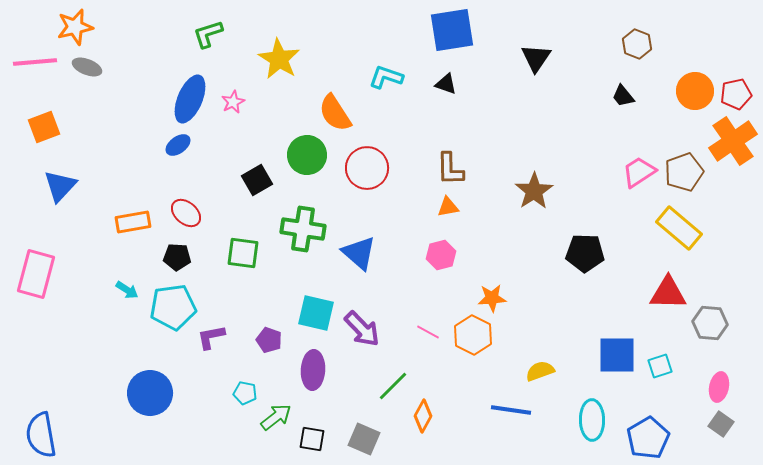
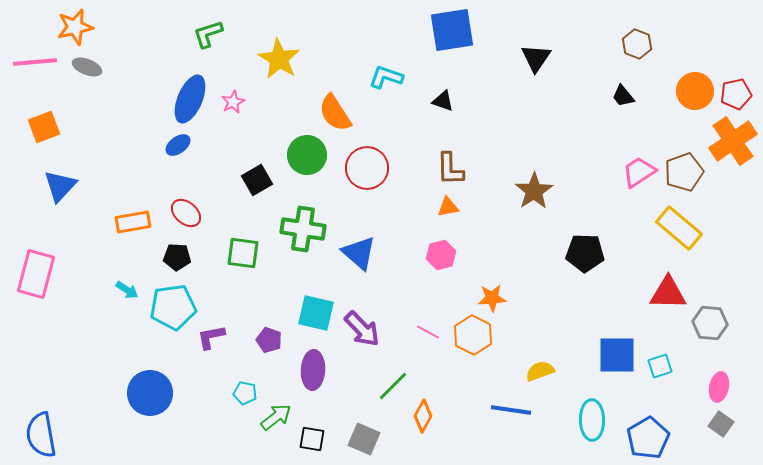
black triangle at (446, 84): moved 3 px left, 17 px down
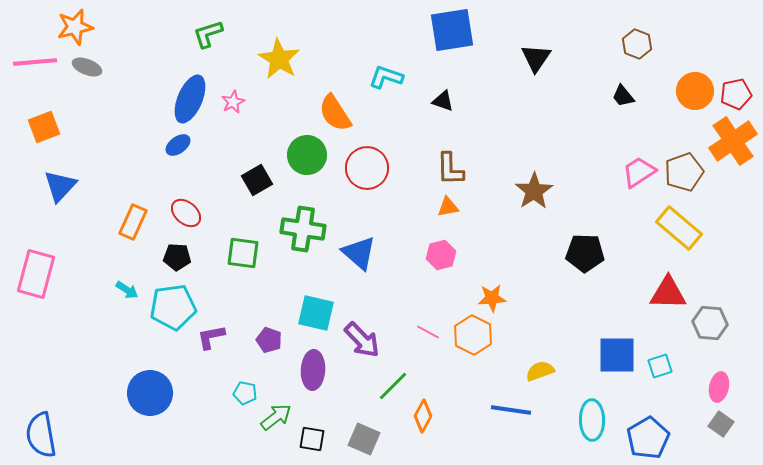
orange rectangle at (133, 222): rotated 56 degrees counterclockwise
purple arrow at (362, 329): moved 11 px down
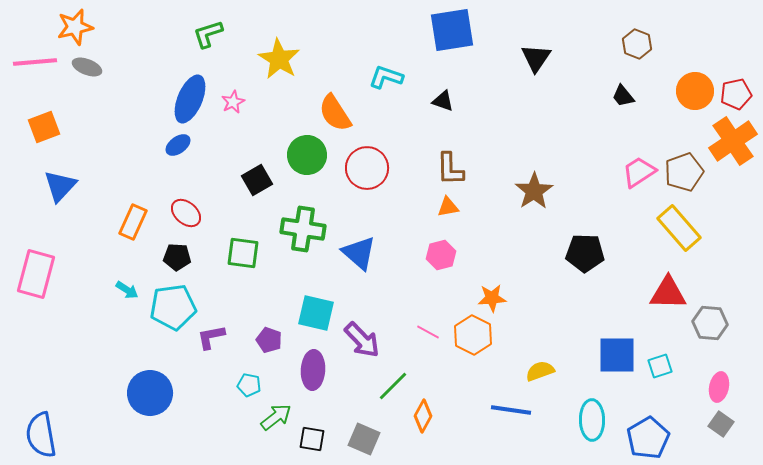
yellow rectangle at (679, 228): rotated 9 degrees clockwise
cyan pentagon at (245, 393): moved 4 px right, 8 px up
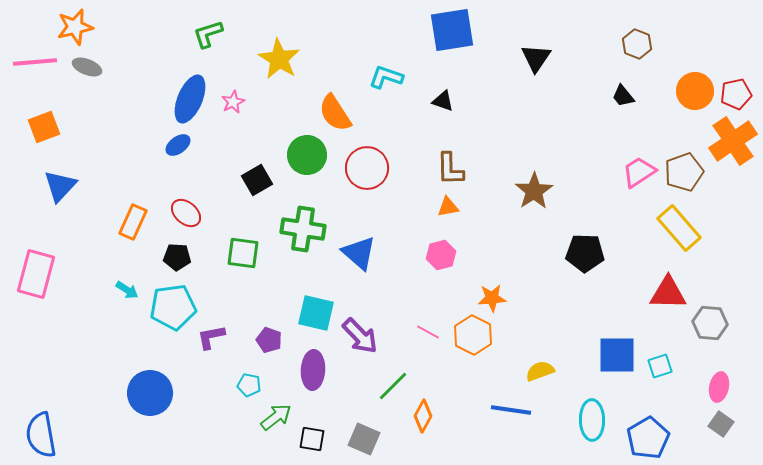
purple arrow at (362, 340): moved 2 px left, 4 px up
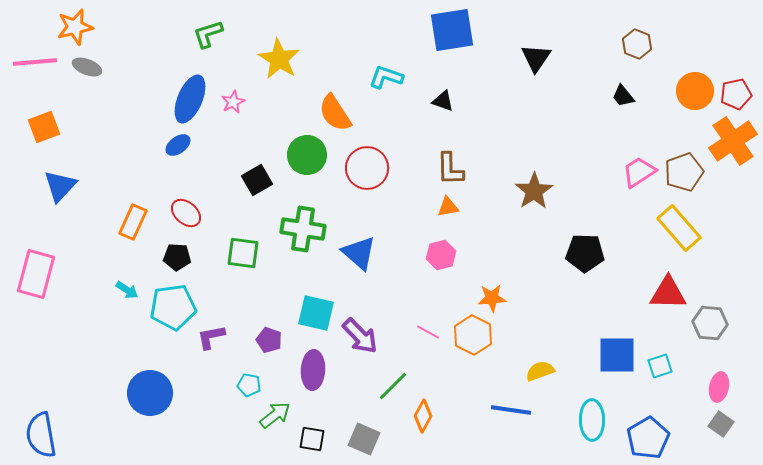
green arrow at (276, 417): moved 1 px left, 2 px up
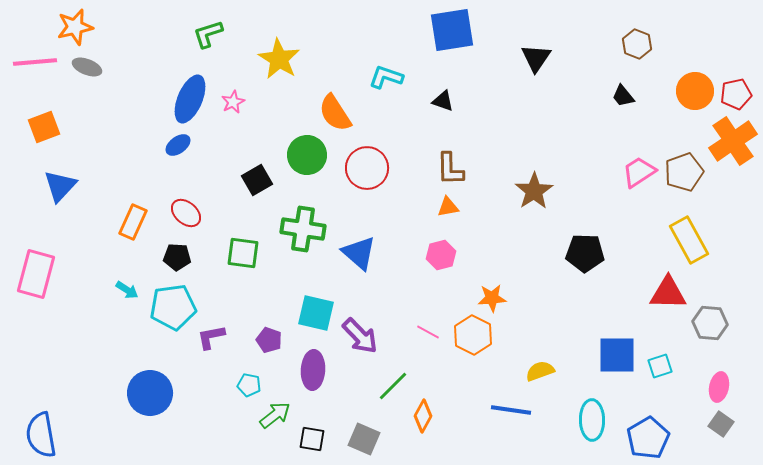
yellow rectangle at (679, 228): moved 10 px right, 12 px down; rotated 12 degrees clockwise
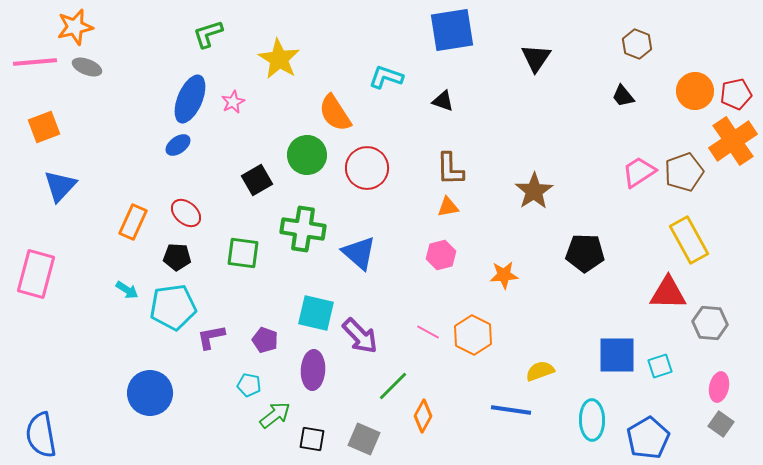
orange star at (492, 298): moved 12 px right, 23 px up
purple pentagon at (269, 340): moved 4 px left
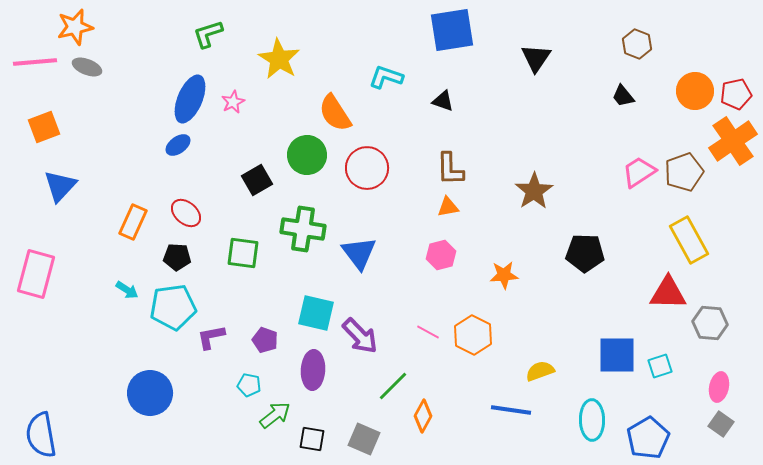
blue triangle at (359, 253): rotated 12 degrees clockwise
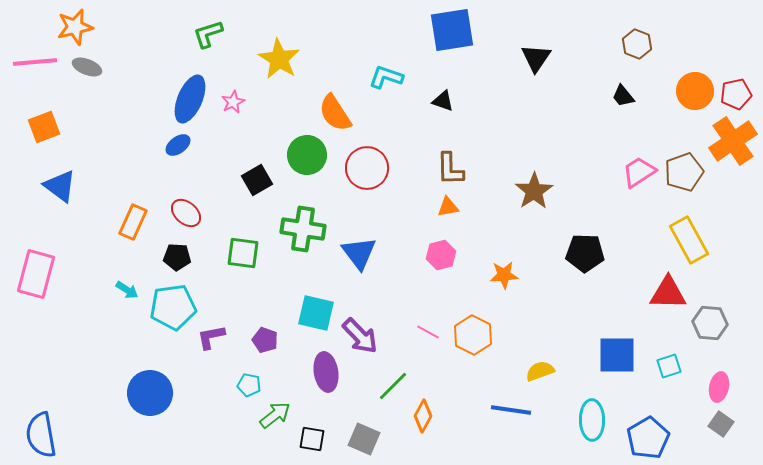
blue triangle at (60, 186): rotated 36 degrees counterclockwise
cyan square at (660, 366): moved 9 px right
purple ellipse at (313, 370): moved 13 px right, 2 px down; rotated 12 degrees counterclockwise
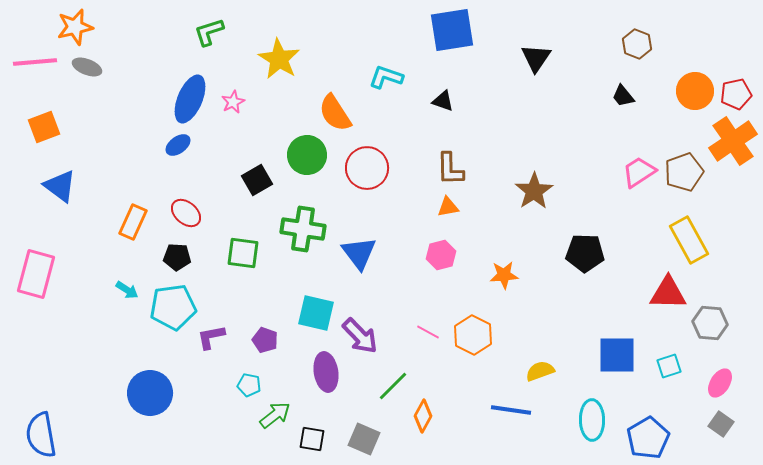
green L-shape at (208, 34): moved 1 px right, 2 px up
pink ellipse at (719, 387): moved 1 px right, 4 px up; rotated 20 degrees clockwise
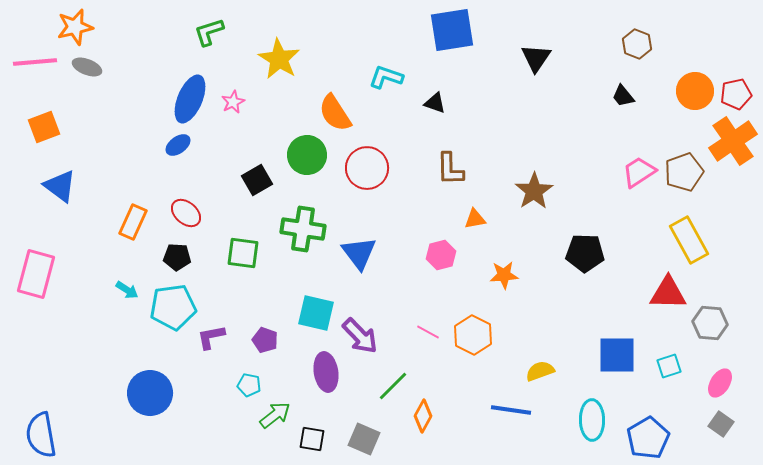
black triangle at (443, 101): moved 8 px left, 2 px down
orange triangle at (448, 207): moved 27 px right, 12 px down
